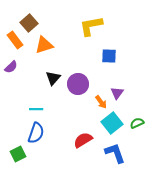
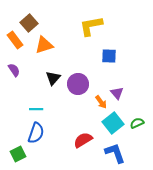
purple semicircle: moved 3 px right, 3 px down; rotated 80 degrees counterclockwise
purple triangle: rotated 16 degrees counterclockwise
cyan square: moved 1 px right
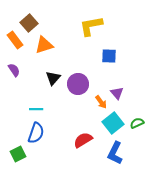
blue L-shape: rotated 135 degrees counterclockwise
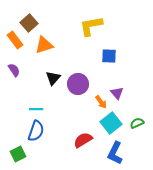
cyan square: moved 2 px left
blue semicircle: moved 2 px up
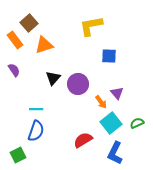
green square: moved 1 px down
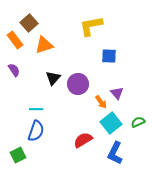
green semicircle: moved 1 px right, 1 px up
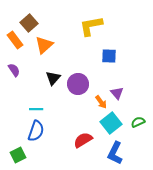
orange triangle: rotated 24 degrees counterclockwise
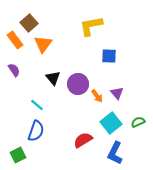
orange triangle: moved 1 px left, 1 px up; rotated 12 degrees counterclockwise
black triangle: rotated 21 degrees counterclockwise
orange arrow: moved 4 px left, 6 px up
cyan line: moved 1 px right, 4 px up; rotated 40 degrees clockwise
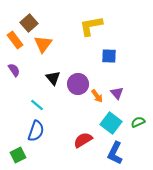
cyan square: rotated 15 degrees counterclockwise
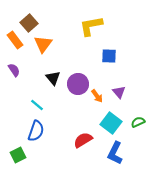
purple triangle: moved 2 px right, 1 px up
